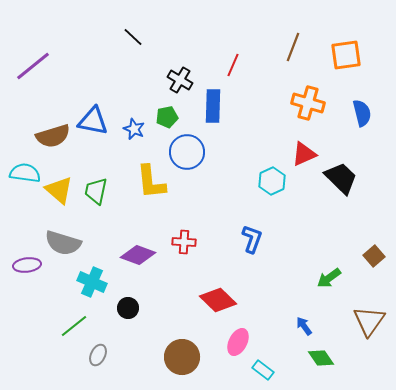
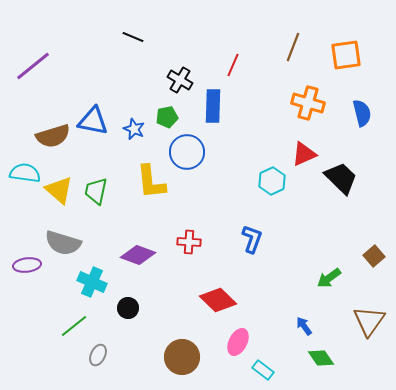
black line: rotated 20 degrees counterclockwise
red cross: moved 5 px right
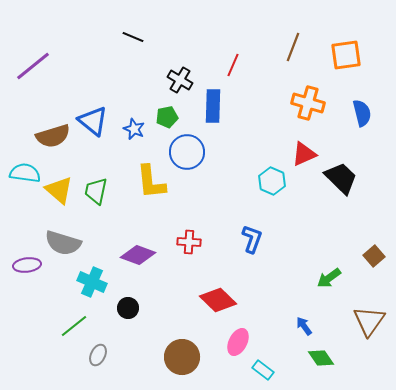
blue triangle: rotated 28 degrees clockwise
cyan hexagon: rotated 12 degrees counterclockwise
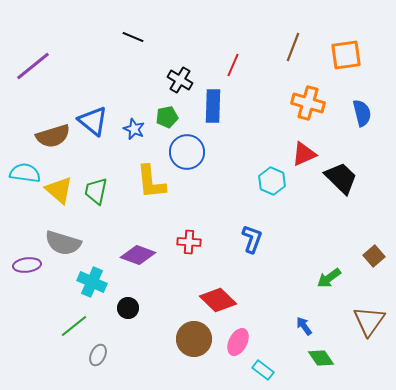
brown circle: moved 12 px right, 18 px up
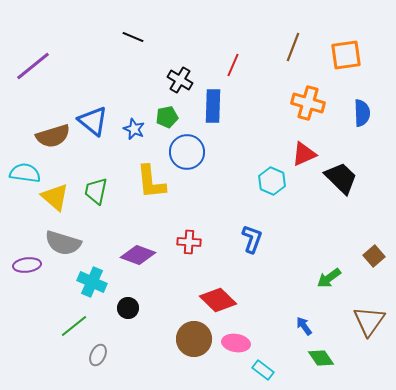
blue semicircle: rotated 12 degrees clockwise
yellow triangle: moved 4 px left, 7 px down
pink ellipse: moved 2 px left, 1 px down; rotated 72 degrees clockwise
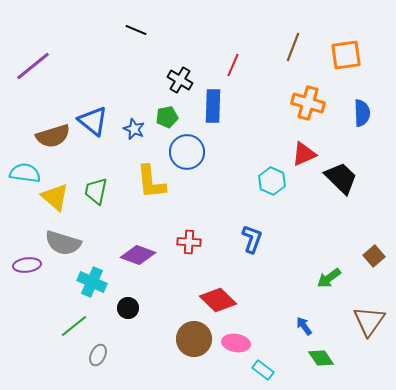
black line: moved 3 px right, 7 px up
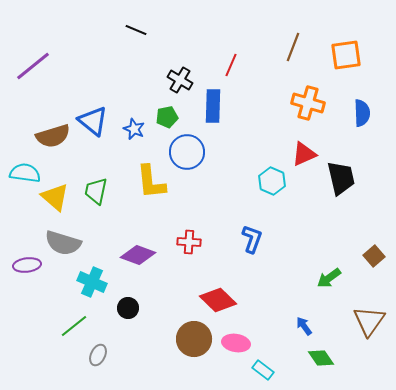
red line: moved 2 px left
black trapezoid: rotated 33 degrees clockwise
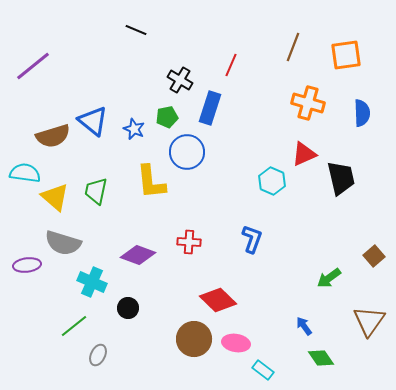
blue rectangle: moved 3 px left, 2 px down; rotated 16 degrees clockwise
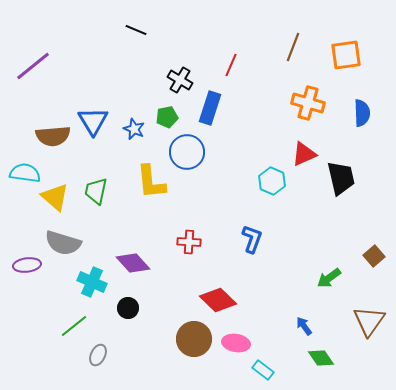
blue triangle: rotated 20 degrees clockwise
brown semicircle: rotated 12 degrees clockwise
purple diamond: moved 5 px left, 8 px down; rotated 28 degrees clockwise
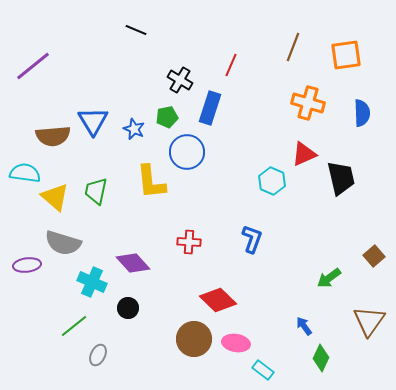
green diamond: rotated 60 degrees clockwise
